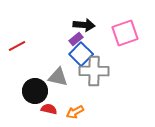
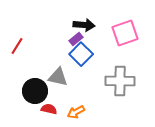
red line: rotated 30 degrees counterclockwise
gray cross: moved 26 px right, 10 px down
orange arrow: moved 1 px right
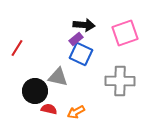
red line: moved 2 px down
blue square: rotated 20 degrees counterclockwise
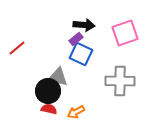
red line: rotated 18 degrees clockwise
black circle: moved 13 px right
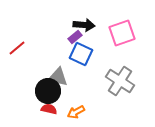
pink square: moved 3 px left
purple rectangle: moved 1 px left, 2 px up
gray cross: rotated 32 degrees clockwise
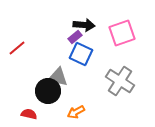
red semicircle: moved 20 px left, 5 px down
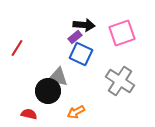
red line: rotated 18 degrees counterclockwise
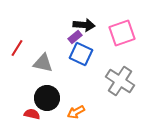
gray triangle: moved 15 px left, 14 px up
black circle: moved 1 px left, 7 px down
red semicircle: moved 3 px right
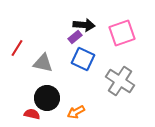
blue square: moved 2 px right, 5 px down
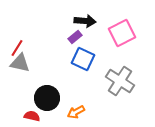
black arrow: moved 1 px right, 4 px up
pink square: rotated 8 degrees counterclockwise
gray triangle: moved 23 px left
red semicircle: moved 2 px down
